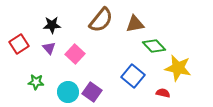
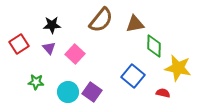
green diamond: rotated 45 degrees clockwise
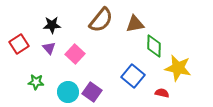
red semicircle: moved 1 px left
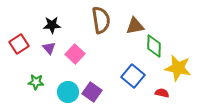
brown semicircle: rotated 48 degrees counterclockwise
brown triangle: moved 2 px down
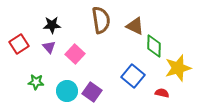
brown triangle: rotated 36 degrees clockwise
purple triangle: moved 1 px up
yellow star: rotated 28 degrees counterclockwise
cyan circle: moved 1 px left, 1 px up
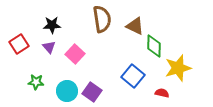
brown semicircle: moved 1 px right, 1 px up
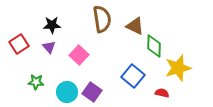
pink square: moved 4 px right, 1 px down
cyan circle: moved 1 px down
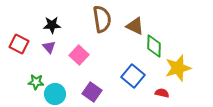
red square: rotated 30 degrees counterclockwise
cyan circle: moved 12 px left, 2 px down
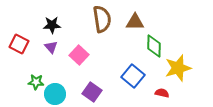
brown triangle: moved 4 px up; rotated 24 degrees counterclockwise
purple triangle: moved 2 px right
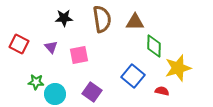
black star: moved 12 px right, 7 px up
pink square: rotated 36 degrees clockwise
red semicircle: moved 2 px up
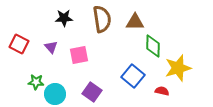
green diamond: moved 1 px left
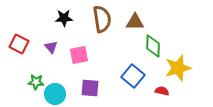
purple square: moved 2 px left, 4 px up; rotated 30 degrees counterclockwise
